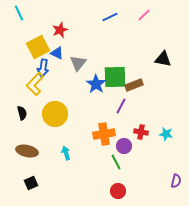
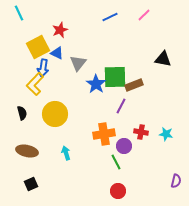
black square: moved 1 px down
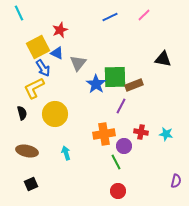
blue arrow: rotated 42 degrees counterclockwise
yellow L-shape: moved 1 px left, 4 px down; rotated 20 degrees clockwise
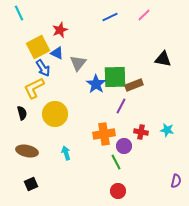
cyan star: moved 1 px right, 4 px up
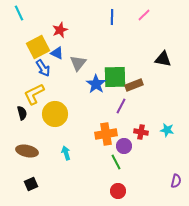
blue line: moved 2 px right; rotated 63 degrees counterclockwise
yellow L-shape: moved 6 px down
orange cross: moved 2 px right
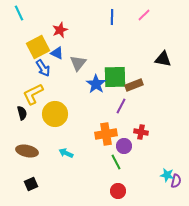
yellow L-shape: moved 1 px left
cyan star: moved 45 px down
cyan arrow: rotated 48 degrees counterclockwise
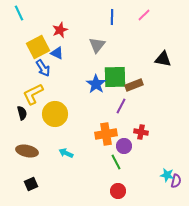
gray triangle: moved 19 px right, 18 px up
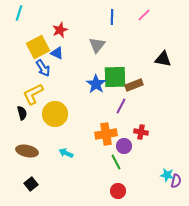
cyan line: rotated 42 degrees clockwise
black square: rotated 16 degrees counterclockwise
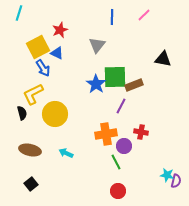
brown ellipse: moved 3 px right, 1 px up
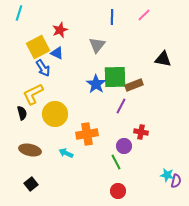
orange cross: moved 19 px left
